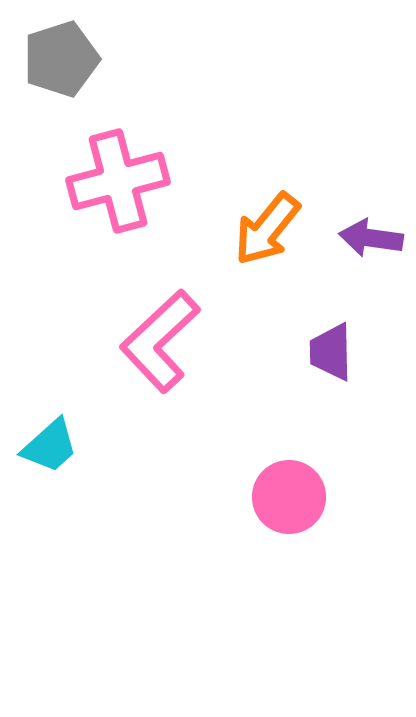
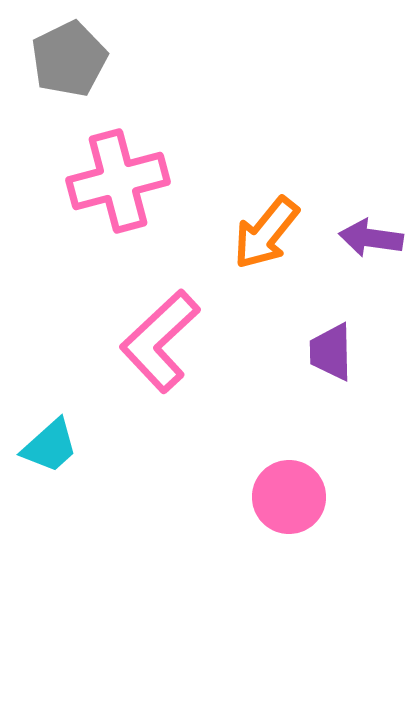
gray pentagon: moved 8 px right; rotated 8 degrees counterclockwise
orange arrow: moved 1 px left, 4 px down
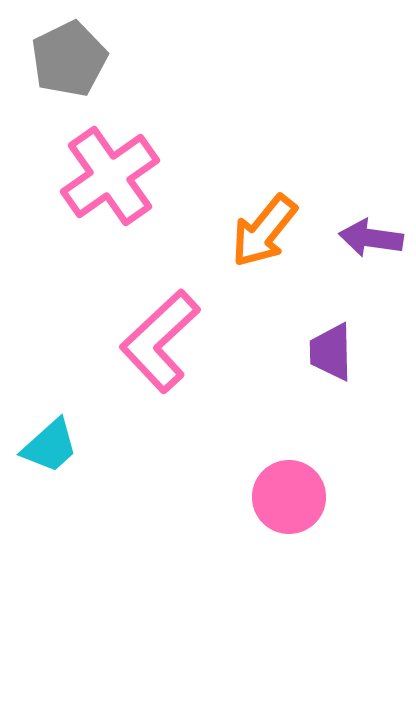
pink cross: moved 8 px left, 5 px up; rotated 20 degrees counterclockwise
orange arrow: moved 2 px left, 2 px up
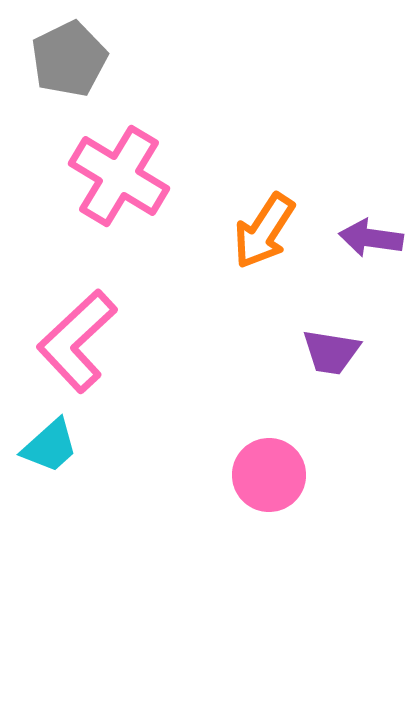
pink cross: moved 9 px right; rotated 24 degrees counterclockwise
orange arrow: rotated 6 degrees counterclockwise
pink L-shape: moved 83 px left
purple trapezoid: rotated 80 degrees counterclockwise
pink circle: moved 20 px left, 22 px up
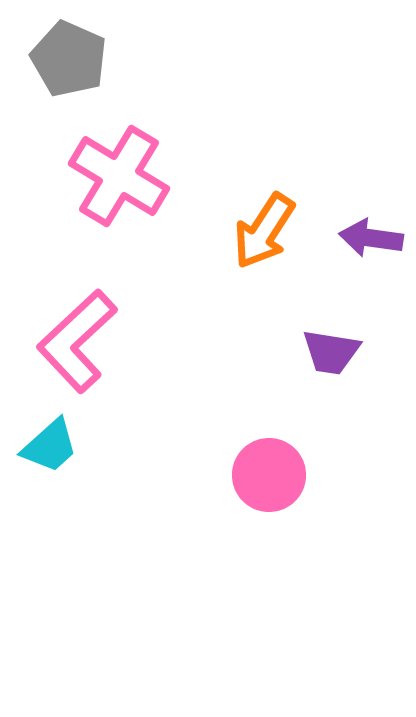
gray pentagon: rotated 22 degrees counterclockwise
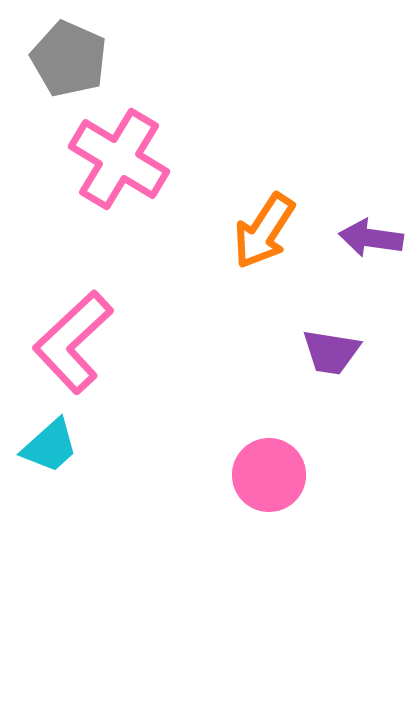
pink cross: moved 17 px up
pink L-shape: moved 4 px left, 1 px down
